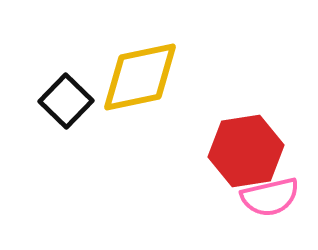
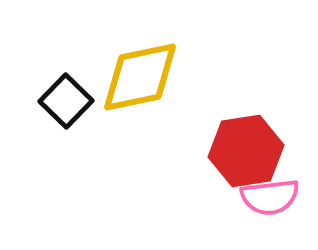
pink semicircle: rotated 6 degrees clockwise
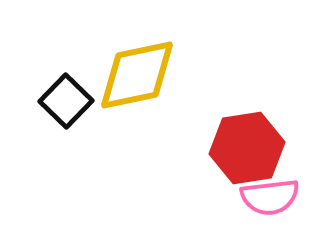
yellow diamond: moved 3 px left, 2 px up
red hexagon: moved 1 px right, 3 px up
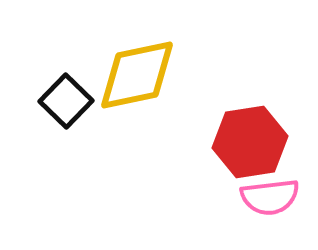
red hexagon: moved 3 px right, 6 px up
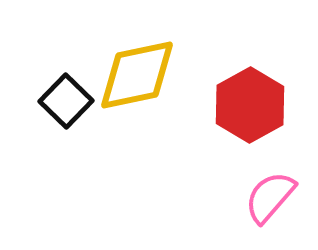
red hexagon: moved 37 px up; rotated 20 degrees counterclockwise
pink semicircle: rotated 138 degrees clockwise
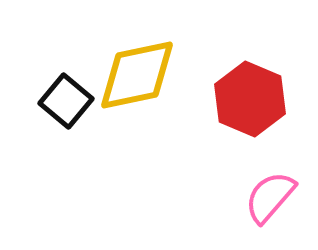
black square: rotated 4 degrees counterclockwise
red hexagon: moved 6 px up; rotated 8 degrees counterclockwise
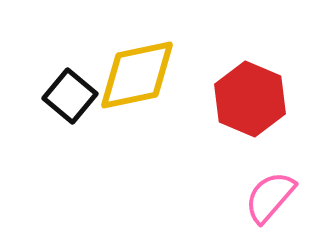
black square: moved 4 px right, 5 px up
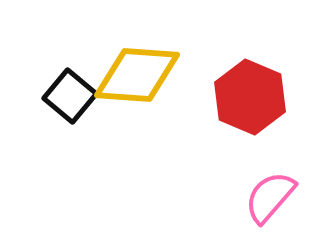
yellow diamond: rotated 16 degrees clockwise
red hexagon: moved 2 px up
